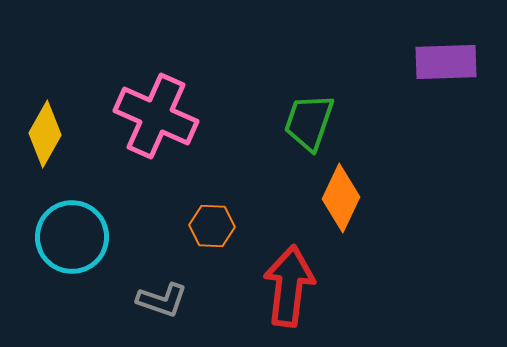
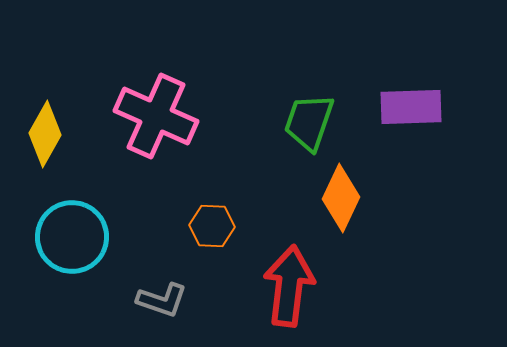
purple rectangle: moved 35 px left, 45 px down
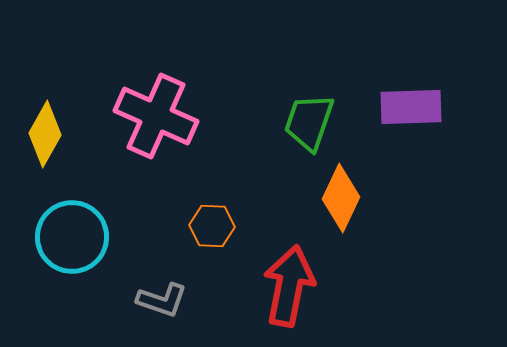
red arrow: rotated 4 degrees clockwise
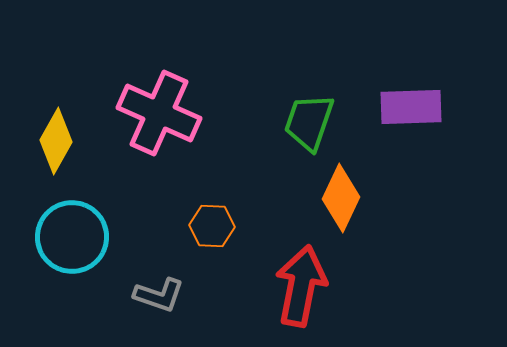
pink cross: moved 3 px right, 3 px up
yellow diamond: moved 11 px right, 7 px down
red arrow: moved 12 px right
gray L-shape: moved 3 px left, 5 px up
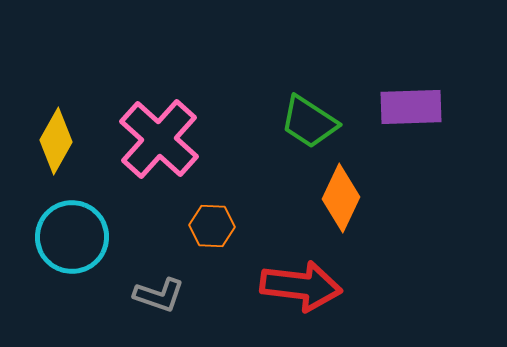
pink cross: moved 26 px down; rotated 18 degrees clockwise
green trapezoid: rotated 76 degrees counterclockwise
red arrow: rotated 86 degrees clockwise
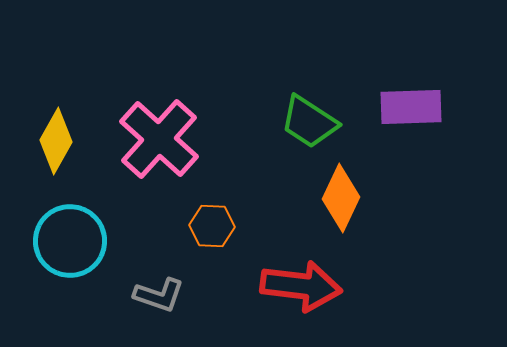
cyan circle: moved 2 px left, 4 px down
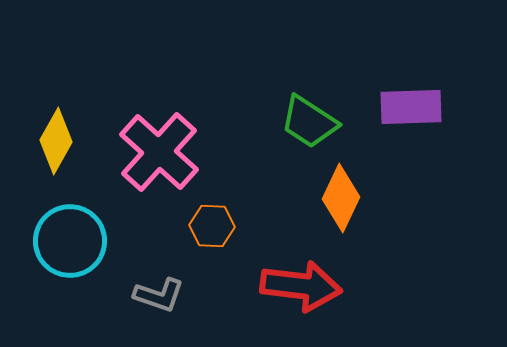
pink cross: moved 13 px down
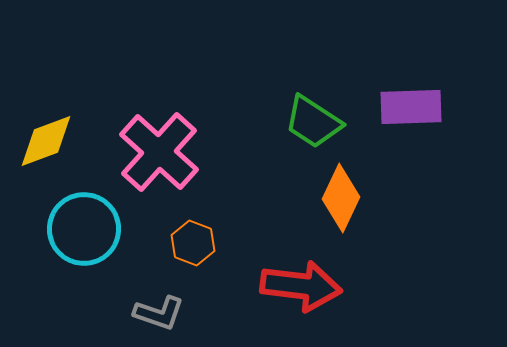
green trapezoid: moved 4 px right
yellow diamond: moved 10 px left; rotated 40 degrees clockwise
orange hexagon: moved 19 px left, 17 px down; rotated 18 degrees clockwise
cyan circle: moved 14 px right, 12 px up
gray L-shape: moved 18 px down
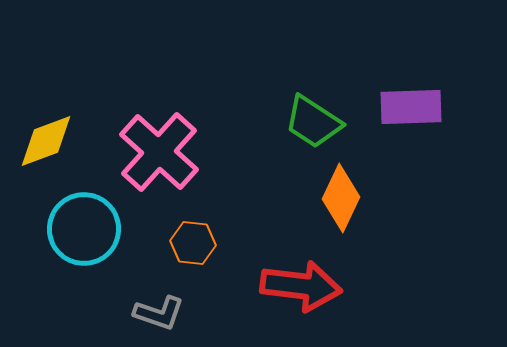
orange hexagon: rotated 15 degrees counterclockwise
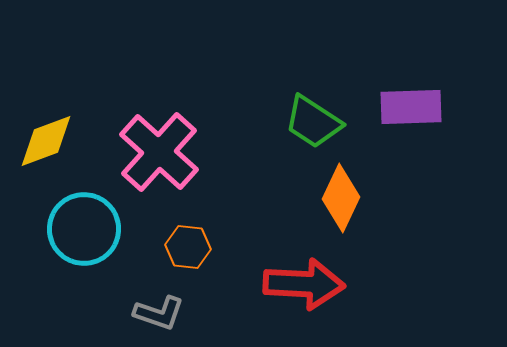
orange hexagon: moved 5 px left, 4 px down
red arrow: moved 3 px right, 2 px up; rotated 4 degrees counterclockwise
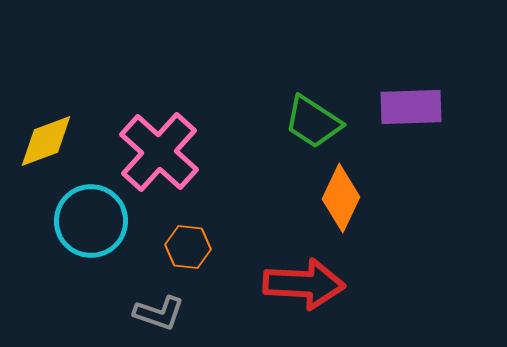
cyan circle: moved 7 px right, 8 px up
